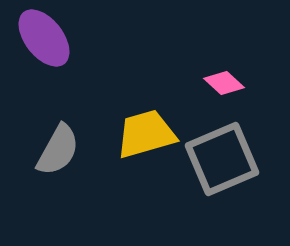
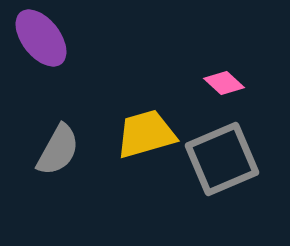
purple ellipse: moved 3 px left
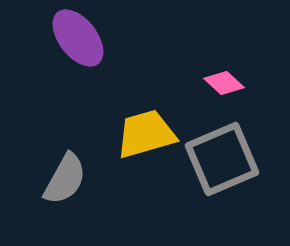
purple ellipse: moved 37 px right
gray semicircle: moved 7 px right, 29 px down
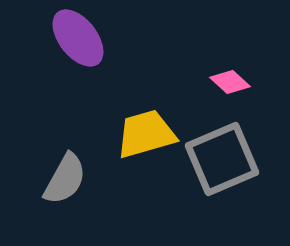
pink diamond: moved 6 px right, 1 px up
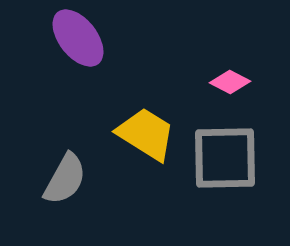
pink diamond: rotated 15 degrees counterclockwise
yellow trapezoid: rotated 48 degrees clockwise
gray square: moved 3 px right, 1 px up; rotated 22 degrees clockwise
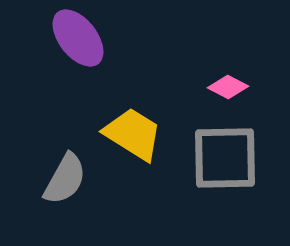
pink diamond: moved 2 px left, 5 px down
yellow trapezoid: moved 13 px left
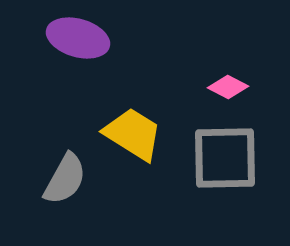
purple ellipse: rotated 36 degrees counterclockwise
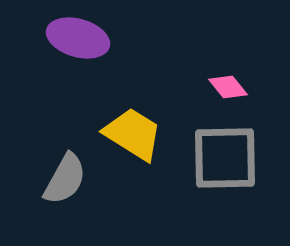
pink diamond: rotated 24 degrees clockwise
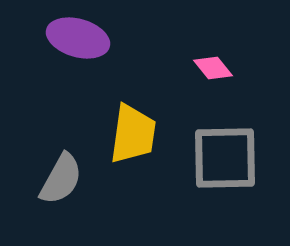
pink diamond: moved 15 px left, 19 px up
yellow trapezoid: rotated 66 degrees clockwise
gray semicircle: moved 4 px left
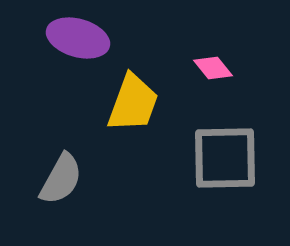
yellow trapezoid: moved 31 px up; rotated 12 degrees clockwise
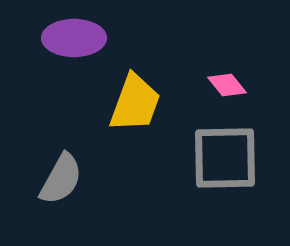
purple ellipse: moved 4 px left; rotated 16 degrees counterclockwise
pink diamond: moved 14 px right, 17 px down
yellow trapezoid: moved 2 px right
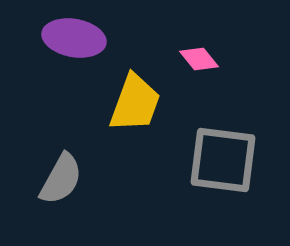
purple ellipse: rotated 10 degrees clockwise
pink diamond: moved 28 px left, 26 px up
gray square: moved 2 px left, 2 px down; rotated 8 degrees clockwise
